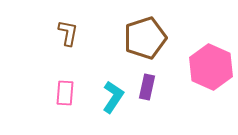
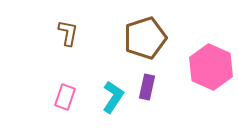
pink rectangle: moved 4 px down; rotated 15 degrees clockwise
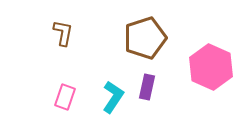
brown L-shape: moved 5 px left
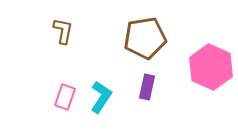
brown L-shape: moved 2 px up
brown pentagon: rotated 9 degrees clockwise
cyan L-shape: moved 12 px left
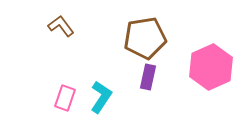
brown L-shape: moved 2 px left, 5 px up; rotated 48 degrees counterclockwise
pink hexagon: rotated 12 degrees clockwise
purple rectangle: moved 1 px right, 10 px up
pink rectangle: moved 1 px down
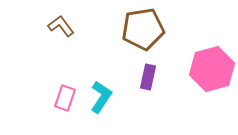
brown pentagon: moved 2 px left, 9 px up
pink hexagon: moved 1 px right, 2 px down; rotated 9 degrees clockwise
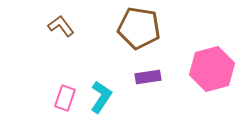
brown pentagon: moved 4 px left, 1 px up; rotated 18 degrees clockwise
purple rectangle: rotated 70 degrees clockwise
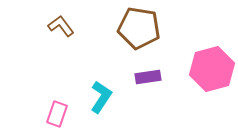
pink rectangle: moved 8 px left, 16 px down
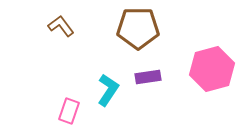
brown pentagon: moved 1 px left; rotated 9 degrees counterclockwise
cyan L-shape: moved 7 px right, 7 px up
pink rectangle: moved 12 px right, 3 px up
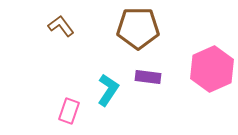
pink hexagon: rotated 9 degrees counterclockwise
purple rectangle: rotated 15 degrees clockwise
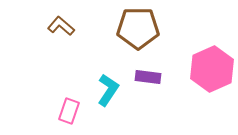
brown L-shape: rotated 12 degrees counterclockwise
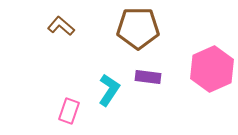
cyan L-shape: moved 1 px right
